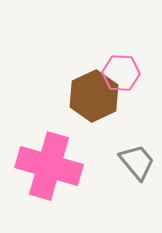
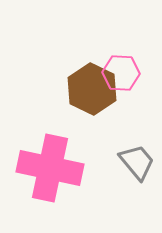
brown hexagon: moved 2 px left, 7 px up; rotated 9 degrees counterclockwise
pink cross: moved 1 px right, 2 px down; rotated 4 degrees counterclockwise
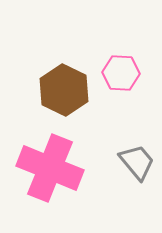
brown hexagon: moved 28 px left, 1 px down
pink cross: rotated 10 degrees clockwise
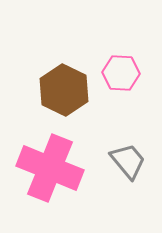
gray trapezoid: moved 9 px left, 1 px up
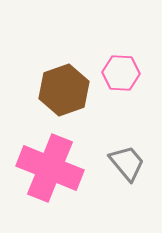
brown hexagon: rotated 15 degrees clockwise
gray trapezoid: moved 1 px left, 2 px down
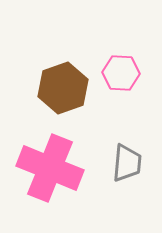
brown hexagon: moved 1 px left, 2 px up
gray trapezoid: rotated 45 degrees clockwise
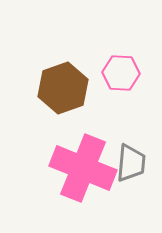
gray trapezoid: moved 4 px right
pink cross: moved 33 px right
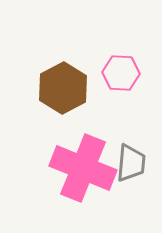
brown hexagon: rotated 9 degrees counterclockwise
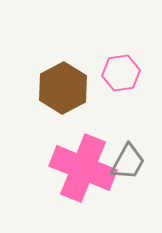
pink hexagon: rotated 12 degrees counterclockwise
gray trapezoid: moved 3 px left, 1 px up; rotated 24 degrees clockwise
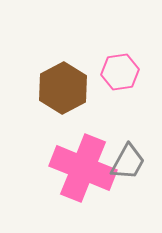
pink hexagon: moved 1 px left, 1 px up
